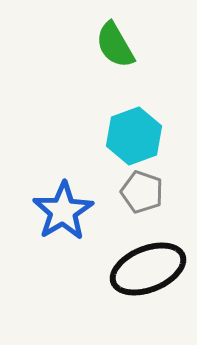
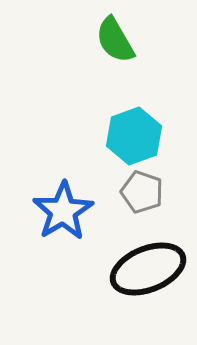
green semicircle: moved 5 px up
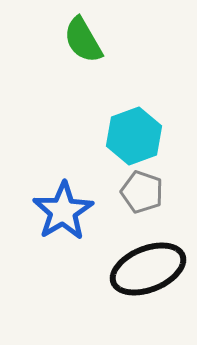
green semicircle: moved 32 px left
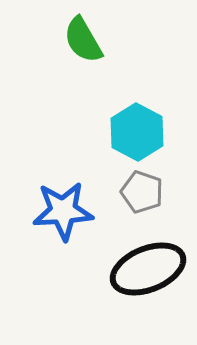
cyan hexagon: moved 3 px right, 4 px up; rotated 12 degrees counterclockwise
blue star: rotated 28 degrees clockwise
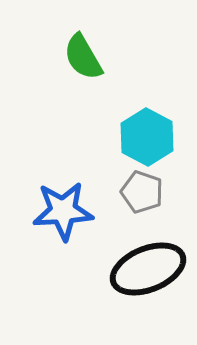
green semicircle: moved 17 px down
cyan hexagon: moved 10 px right, 5 px down
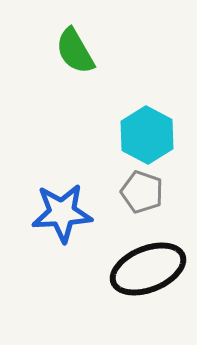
green semicircle: moved 8 px left, 6 px up
cyan hexagon: moved 2 px up
blue star: moved 1 px left, 2 px down
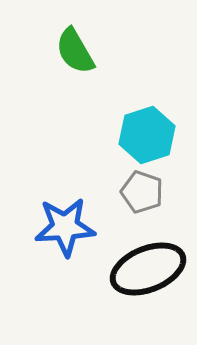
cyan hexagon: rotated 14 degrees clockwise
blue star: moved 3 px right, 14 px down
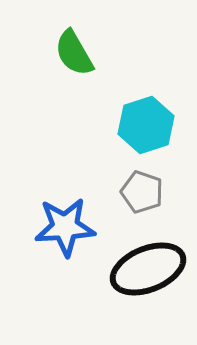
green semicircle: moved 1 px left, 2 px down
cyan hexagon: moved 1 px left, 10 px up
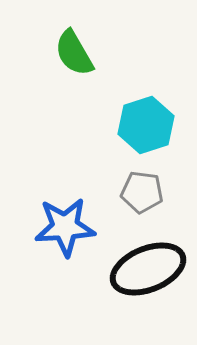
gray pentagon: rotated 12 degrees counterclockwise
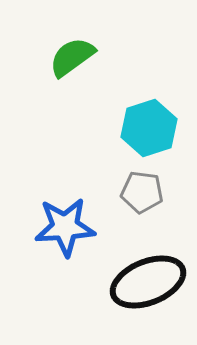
green semicircle: moved 2 px left, 4 px down; rotated 84 degrees clockwise
cyan hexagon: moved 3 px right, 3 px down
black ellipse: moved 13 px down
